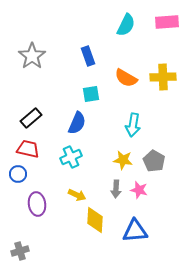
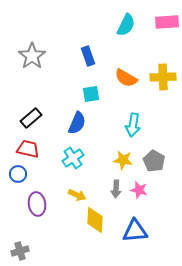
cyan cross: moved 2 px right, 1 px down; rotated 10 degrees counterclockwise
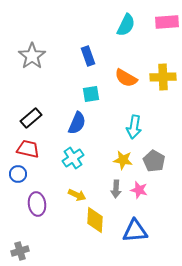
cyan arrow: moved 1 px right, 2 px down
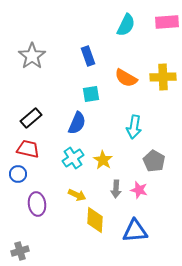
yellow star: moved 20 px left; rotated 24 degrees clockwise
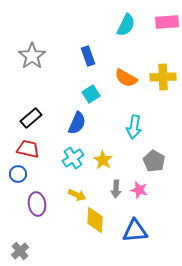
cyan square: rotated 24 degrees counterclockwise
gray cross: rotated 24 degrees counterclockwise
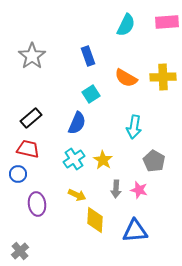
cyan cross: moved 1 px right, 1 px down
